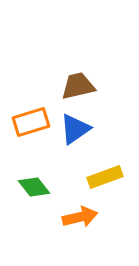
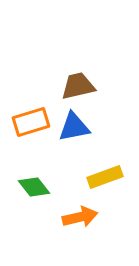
blue triangle: moved 1 px left, 2 px up; rotated 24 degrees clockwise
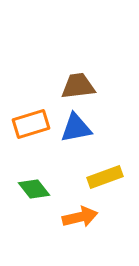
brown trapezoid: rotated 6 degrees clockwise
orange rectangle: moved 2 px down
blue triangle: moved 2 px right, 1 px down
green diamond: moved 2 px down
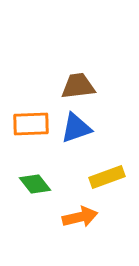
orange rectangle: rotated 15 degrees clockwise
blue triangle: rotated 8 degrees counterclockwise
yellow rectangle: moved 2 px right
green diamond: moved 1 px right, 5 px up
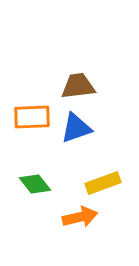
orange rectangle: moved 1 px right, 7 px up
yellow rectangle: moved 4 px left, 6 px down
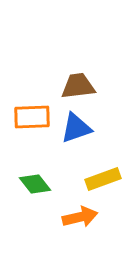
yellow rectangle: moved 4 px up
